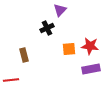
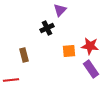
orange square: moved 2 px down
purple rectangle: rotated 66 degrees clockwise
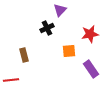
red star: moved 12 px up; rotated 18 degrees counterclockwise
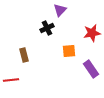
red star: moved 2 px right, 1 px up
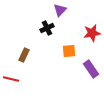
brown rectangle: rotated 40 degrees clockwise
red line: moved 1 px up; rotated 21 degrees clockwise
